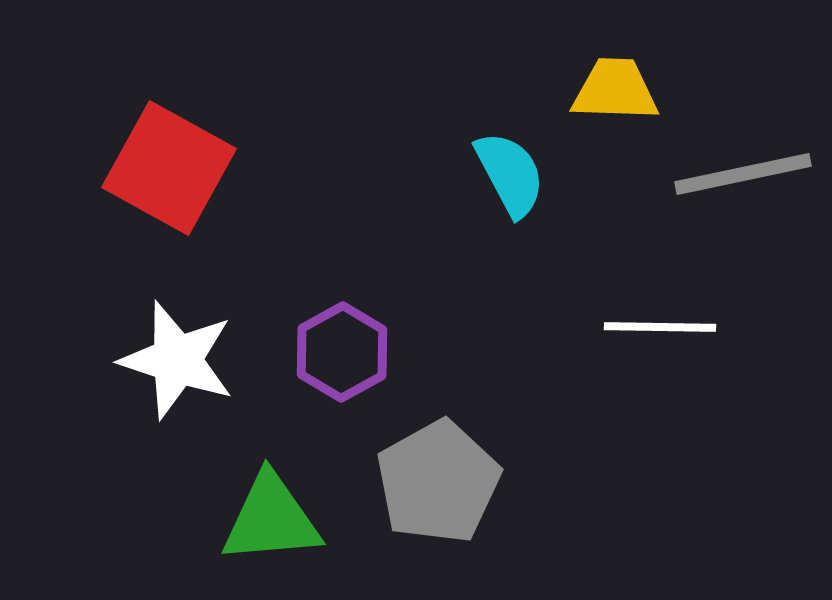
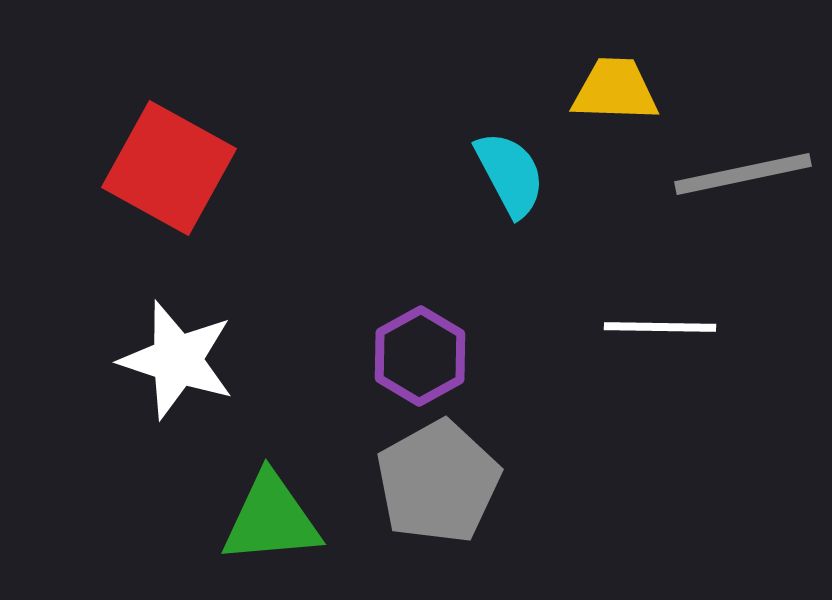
purple hexagon: moved 78 px right, 4 px down
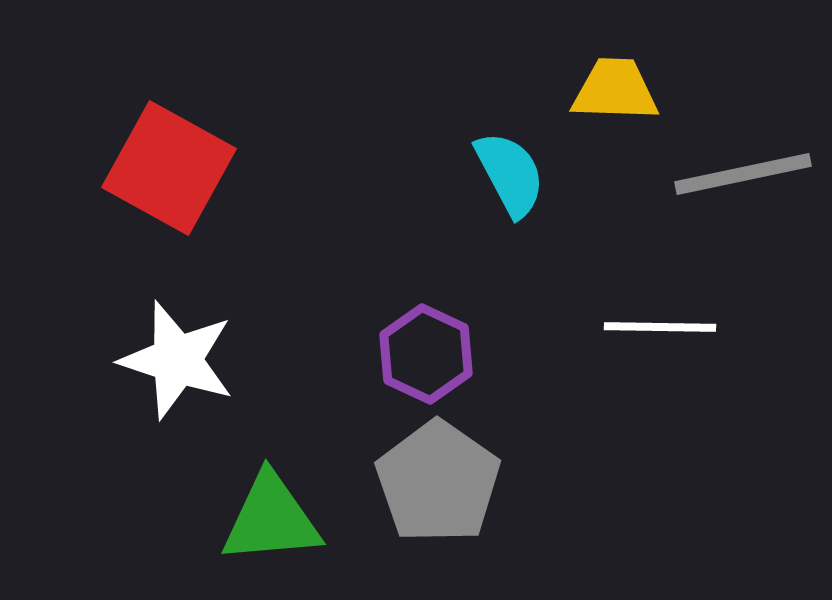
purple hexagon: moved 6 px right, 2 px up; rotated 6 degrees counterclockwise
gray pentagon: rotated 8 degrees counterclockwise
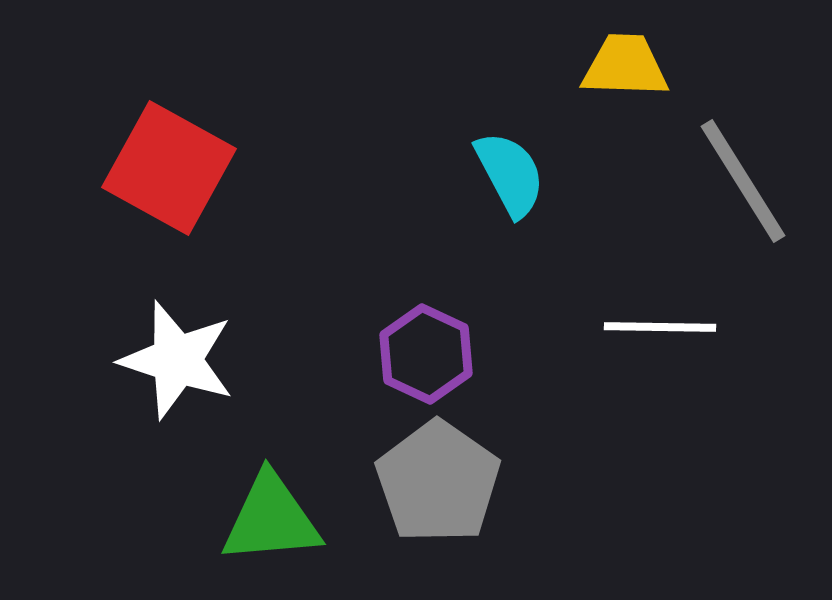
yellow trapezoid: moved 10 px right, 24 px up
gray line: moved 7 px down; rotated 70 degrees clockwise
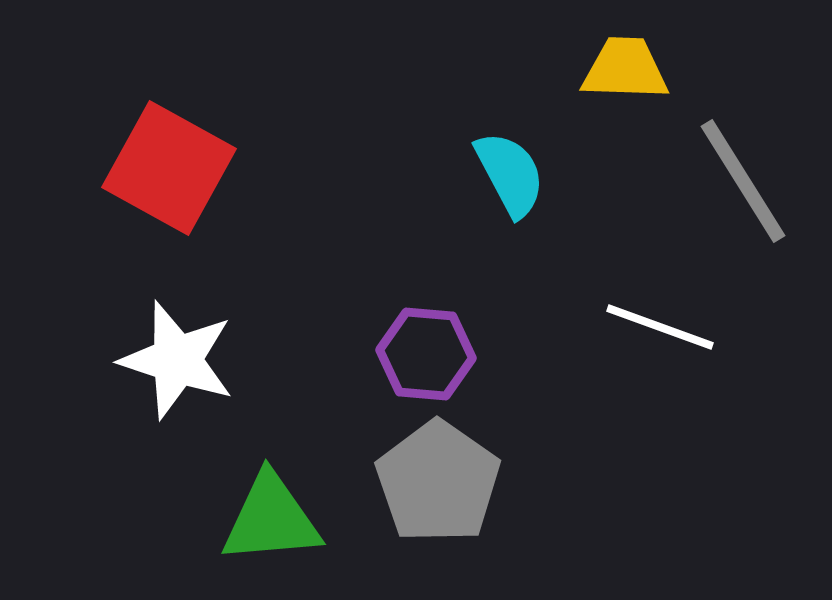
yellow trapezoid: moved 3 px down
white line: rotated 19 degrees clockwise
purple hexagon: rotated 20 degrees counterclockwise
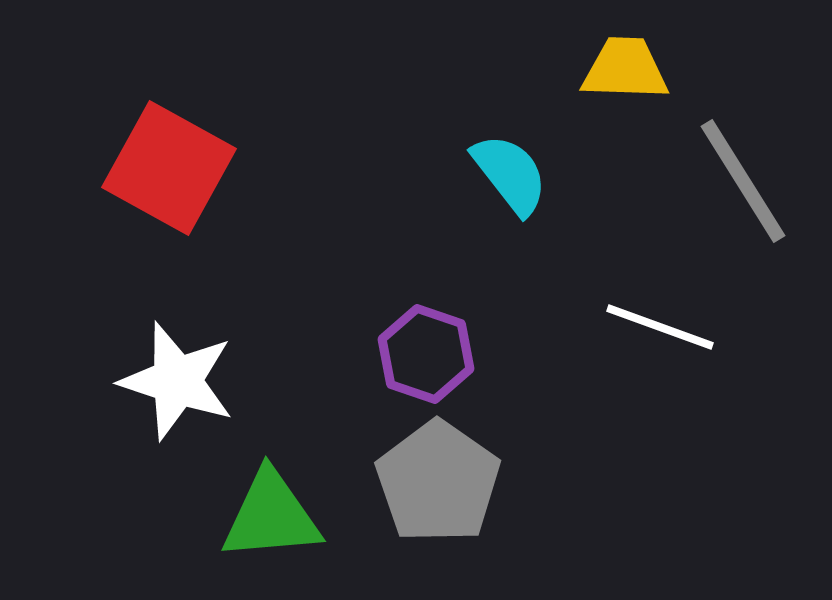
cyan semicircle: rotated 10 degrees counterclockwise
purple hexagon: rotated 14 degrees clockwise
white star: moved 21 px down
green triangle: moved 3 px up
